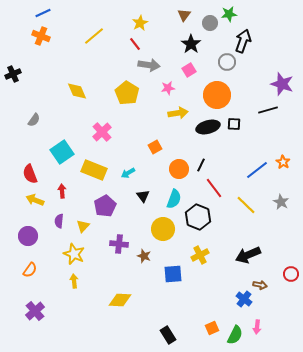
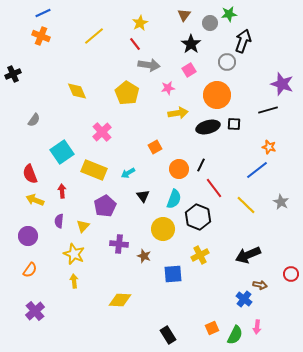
orange star at (283, 162): moved 14 px left, 15 px up; rotated 16 degrees counterclockwise
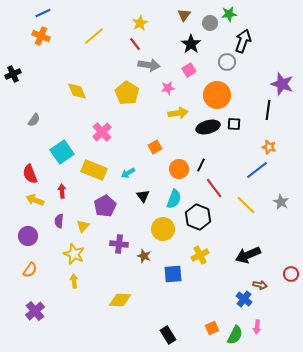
black line at (268, 110): rotated 66 degrees counterclockwise
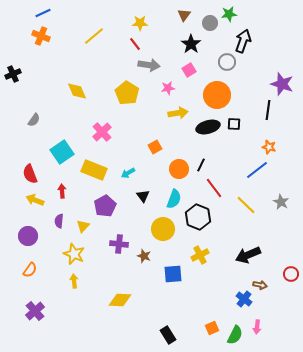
yellow star at (140, 23): rotated 28 degrees clockwise
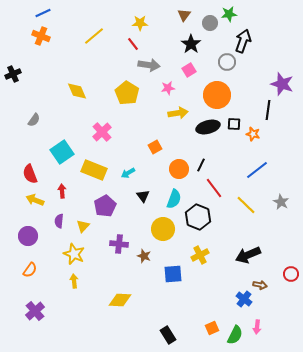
red line at (135, 44): moved 2 px left
orange star at (269, 147): moved 16 px left, 13 px up
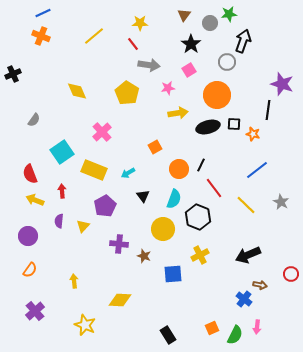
yellow star at (74, 254): moved 11 px right, 71 px down
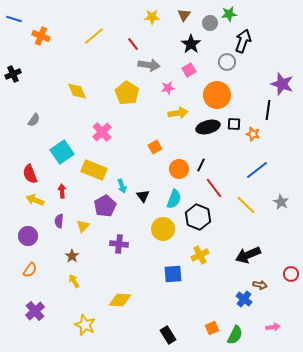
blue line at (43, 13): moved 29 px left, 6 px down; rotated 42 degrees clockwise
yellow star at (140, 23): moved 12 px right, 6 px up
cyan arrow at (128, 173): moved 6 px left, 13 px down; rotated 80 degrees counterclockwise
brown star at (144, 256): moved 72 px left; rotated 16 degrees clockwise
yellow arrow at (74, 281): rotated 24 degrees counterclockwise
pink arrow at (257, 327): moved 16 px right; rotated 104 degrees counterclockwise
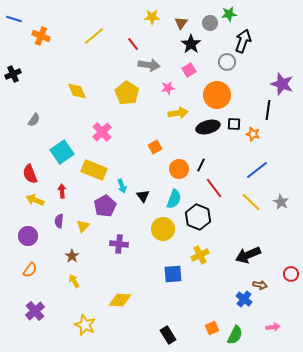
brown triangle at (184, 15): moved 3 px left, 8 px down
yellow line at (246, 205): moved 5 px right, 3 px up
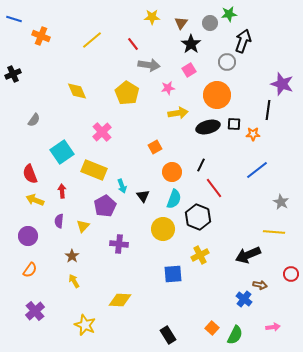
yellow line at (94, 36): moved 2 px left, 4 px down
orange star at (253, 134): rotated 16 degrees counterclockwise
orange circle at (179, 169): moved 7 px left, 3 px down
yellow line at (251, 202): moved 23 px right, 30 px down; rotated 40 degrees counterclockwise
orange square at (212, 328): rotated 24 degrees counterclockwise
